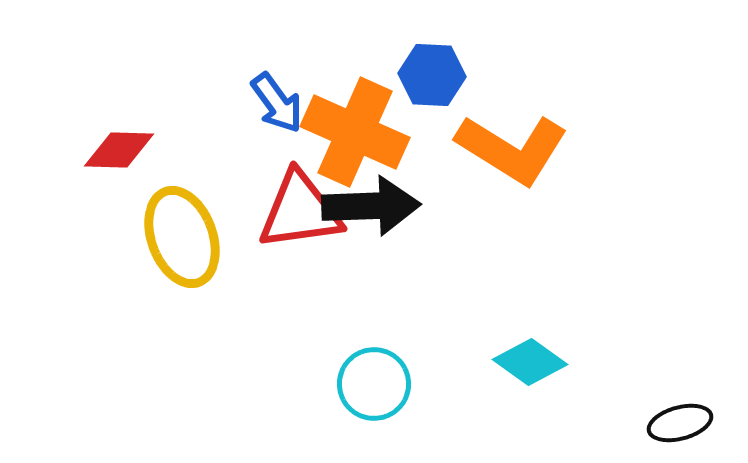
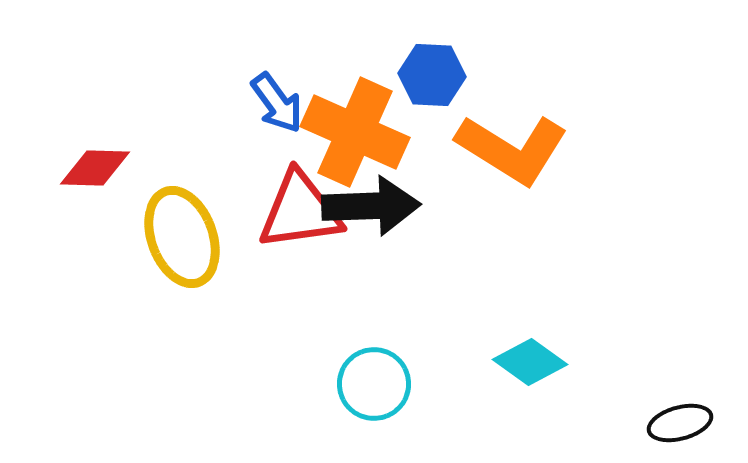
red diamond: moved 24 px left, 18 px down
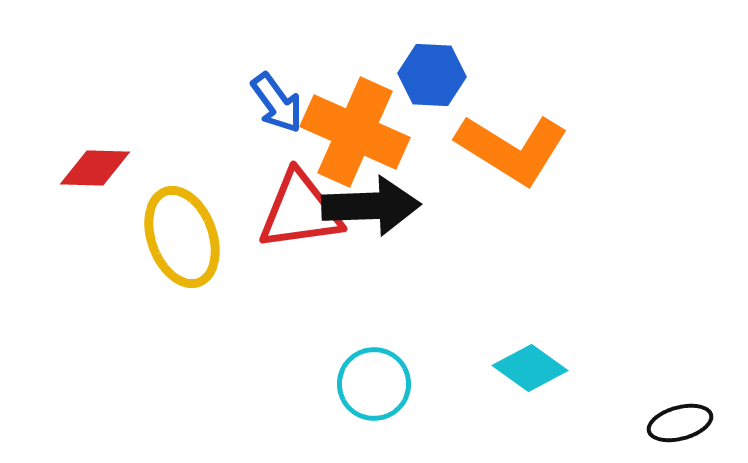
cyan diamond: moved 6 px down
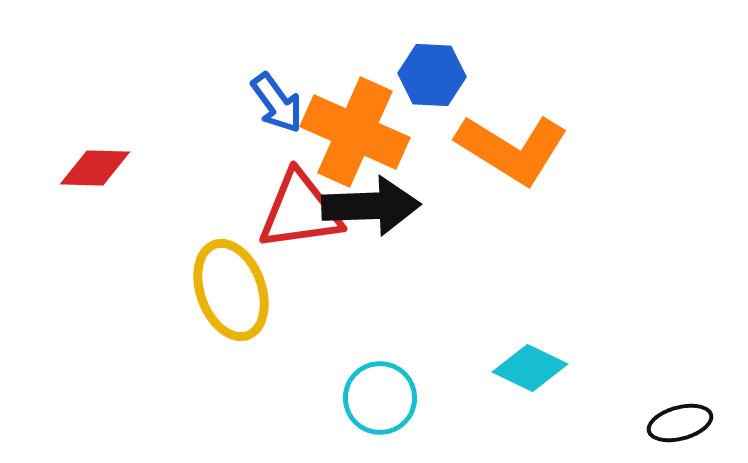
yellow ellipse: moved 49 px right, 53 px down
cyan diamond: rotated 10 degrees counterclockwise
cyan circle: moved 6 px right, 14 px down
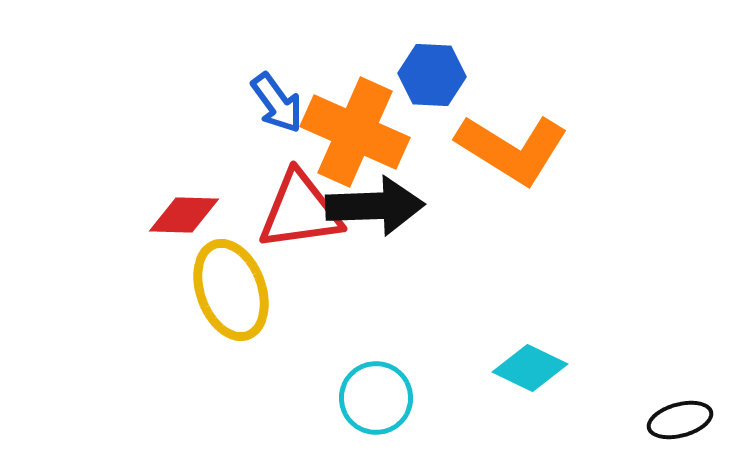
red diamond: moved 89 px right, 47 px down
black arrow: moved 4 px right
cyan circle: moved 4 px left
black ellipse: moved 3 px up
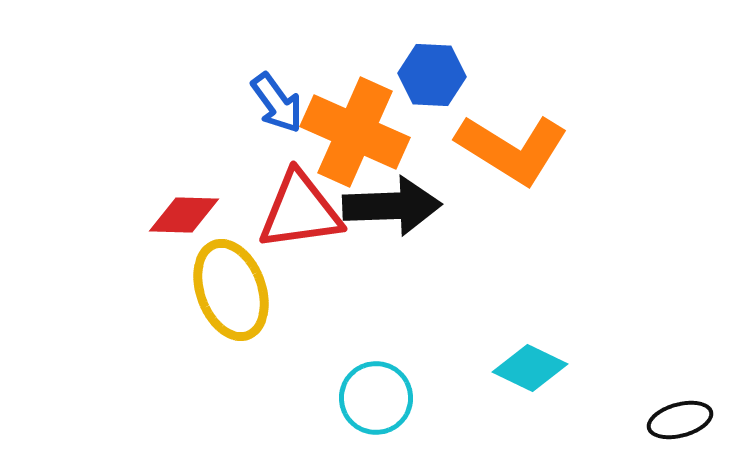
black arrow: moved 17 px right
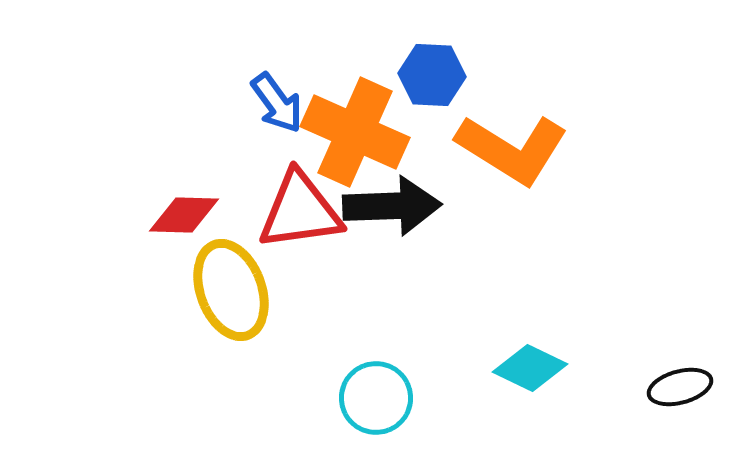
black ellipse: moved 33 px up
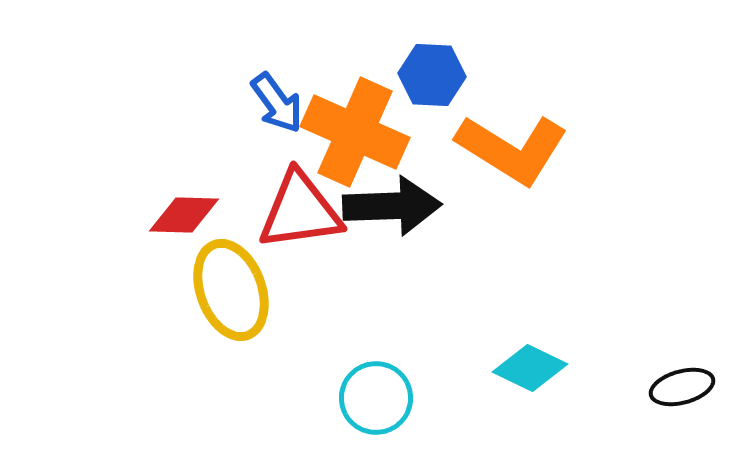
black ellipse: moved 2 px right
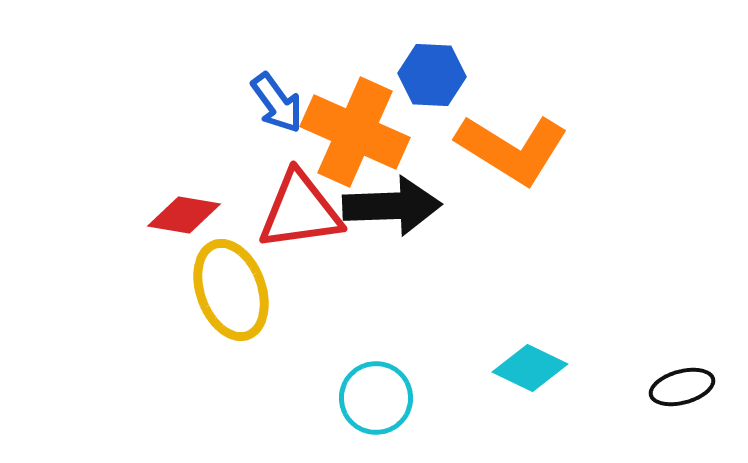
red diamond: rotated 8 degrees clockwise
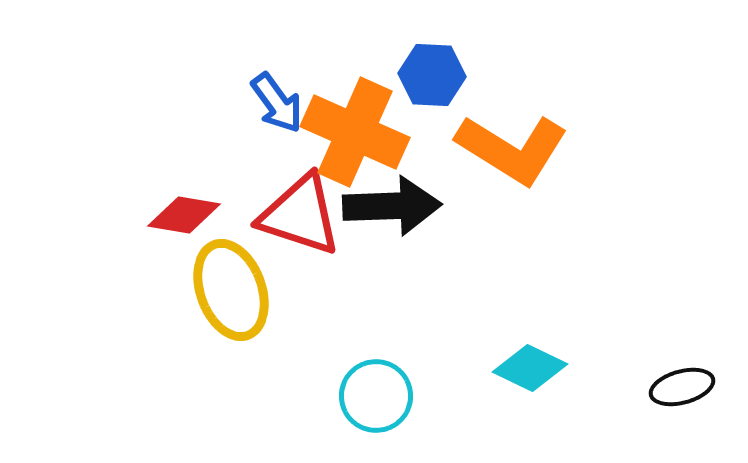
red triangle: moved 4 px down; rotated 26 degrees clockwise
cyan circle: moved 2 px up
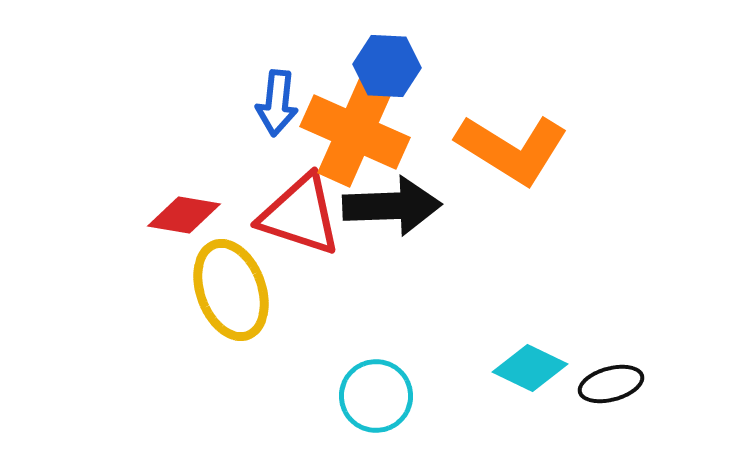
blue hexagon: moved 45 px left, 9 px up
blue arrow: rotated 42 degrees clockwise
black ellipse: moved 71 px left, 3 px up
